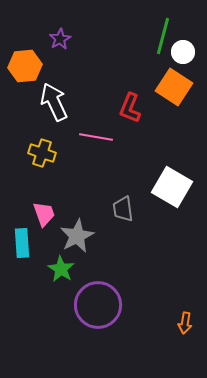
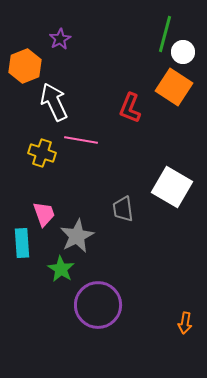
green line: moved 2 px right, 2 px up
orange hexagon: rotated 16 degrees counterclockwise
pink line: moved 15 px left, 3 px down
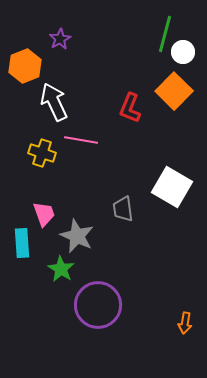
orange square: moved 4 px down; rotated 12 degrees clockwise
gray star: rotated 20 degrees counterclockwise
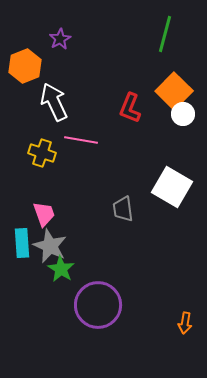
white circle: moved 62 px down
gray star: moved 27 px left, 10 px down
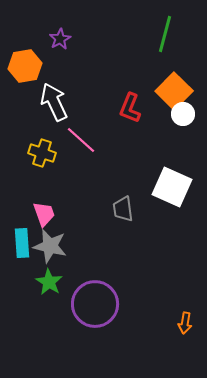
orange hexagon: rotated 12 degrees clockwise
pink line: rotated 32 degrees clockwise
white square: rotated 6 degrees counterclockwise
gray star: rotated 12 degrees counterclockwise
green star: moved 12 px left, 13 px down
purple circle: moved 3 px left, 1 px up
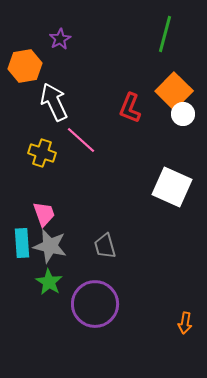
gray trapezoid: moved 18 px left, 37 px down; rotated 8 degrees counterclockwise
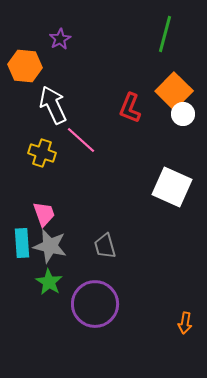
orange hexagon: rotated 16 degrees clockwise
white arrow: moved 1 px left, 3 px down
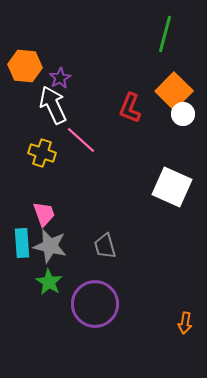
purple star: moved 39 px down
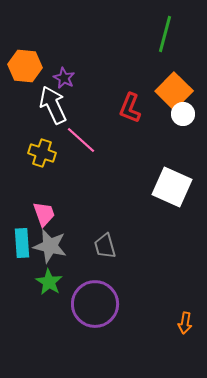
purple star: moved 4 px right; rotated 15 degrees counterclockwise
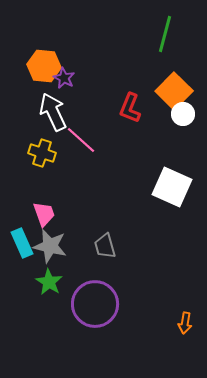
orange hexagon: moved 19 px right
white arrow: moved 7 px down
cyan rectangle: rotated 20 degrees counterclockwise
